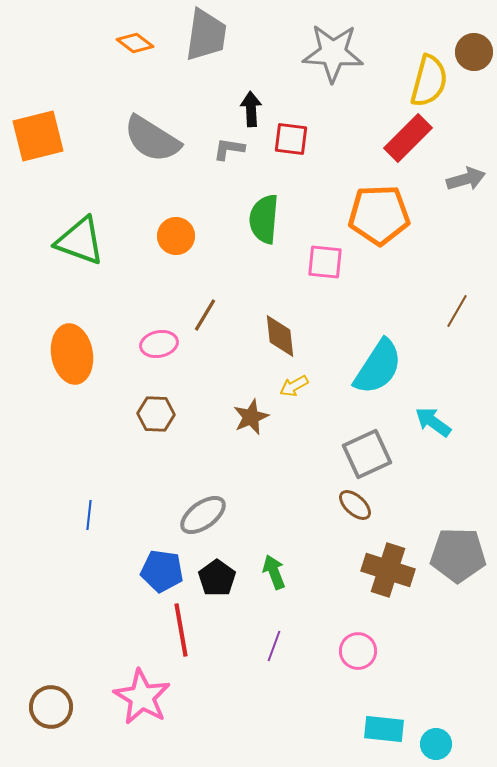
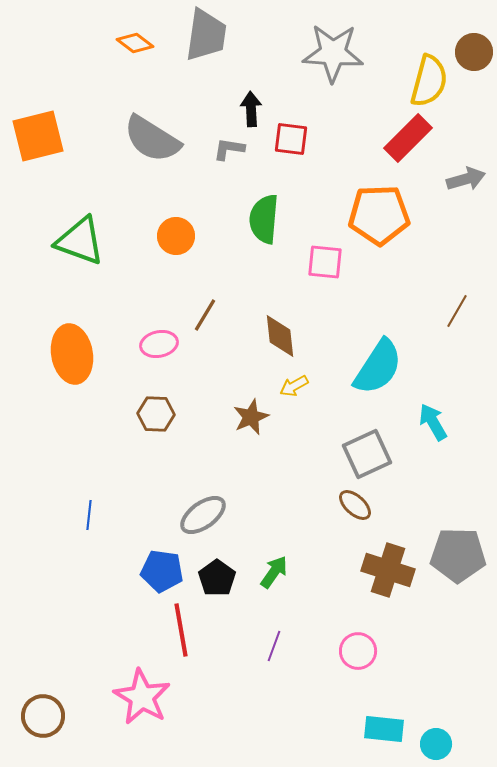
cyan arrow at (433, 422): rotated 24 degrees clockwise
green arrow at (274, 572): rotated 56 degrees clockwise
brown circle at (51, 707): moved 8 px left, 9 px down
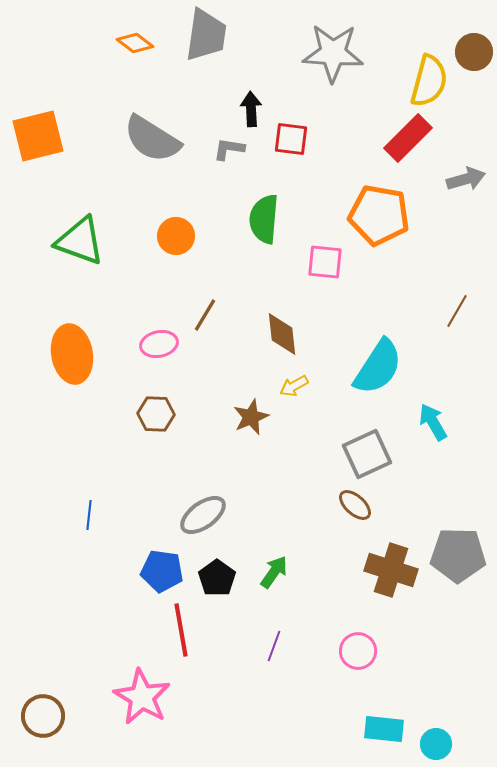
orange pentagon at (379, 215): rotated 12 degrees clockwise
brown diamond at (280, 336): moved 2 px right, 2 px up
brown cross at (388, 570): moved 3 px right
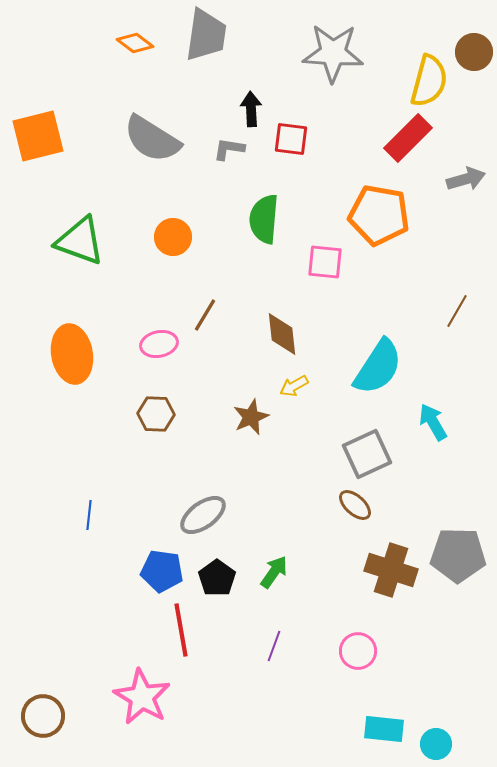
orange circle at (176, 236): moved 3 px left, 1 px down
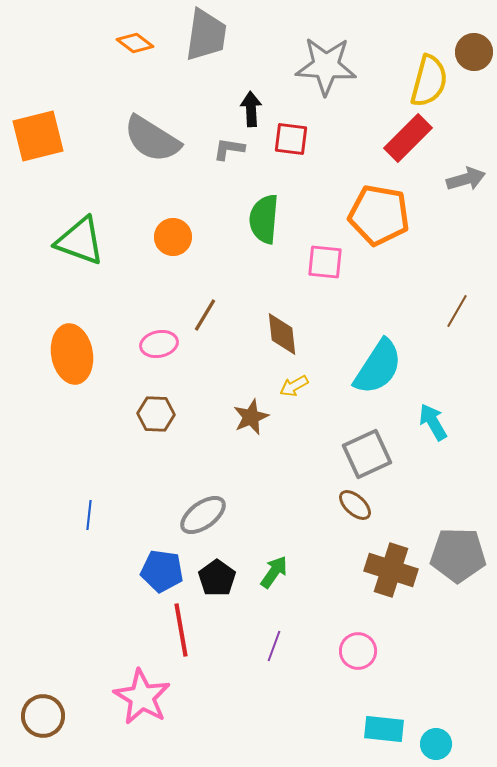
gray star at (333, 53): moved 7 px left, 13 px down
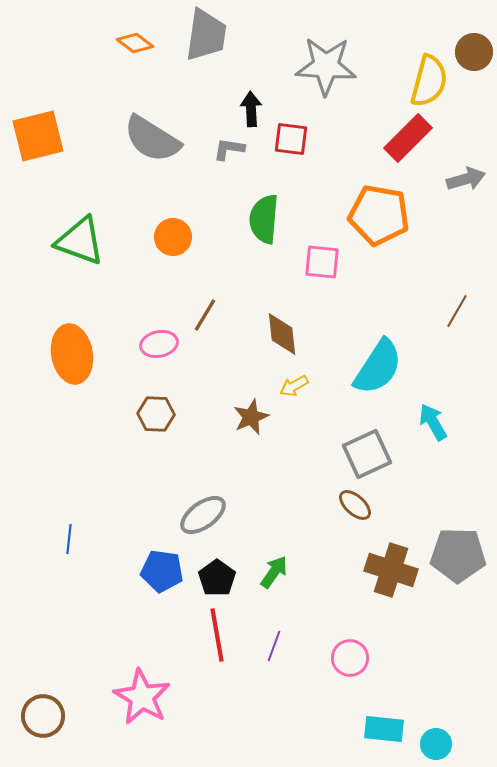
pink square at (325, 262): moved 3 px left
blue line at (89, 515): moved 20 px left, 24 px down
red line at (181, 630): moved 36 px right, 5 px down
pink circle at (358, 651): moved 8 px left, 7 px down
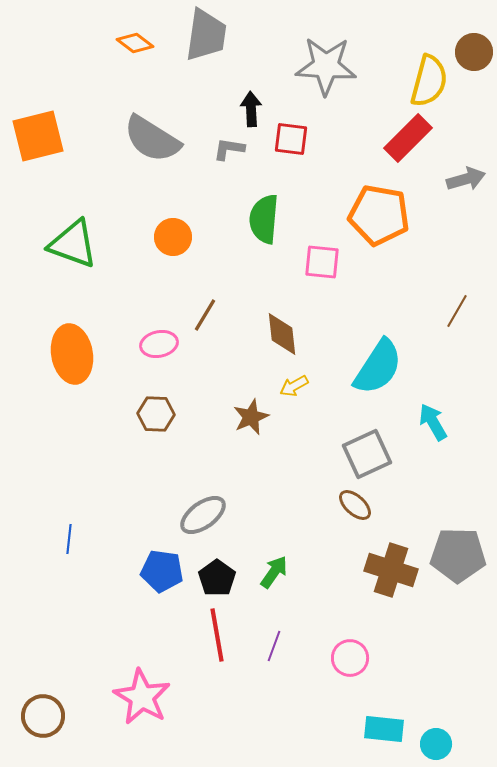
green triangle at (80, 241): moved 7 px left, 3 px down
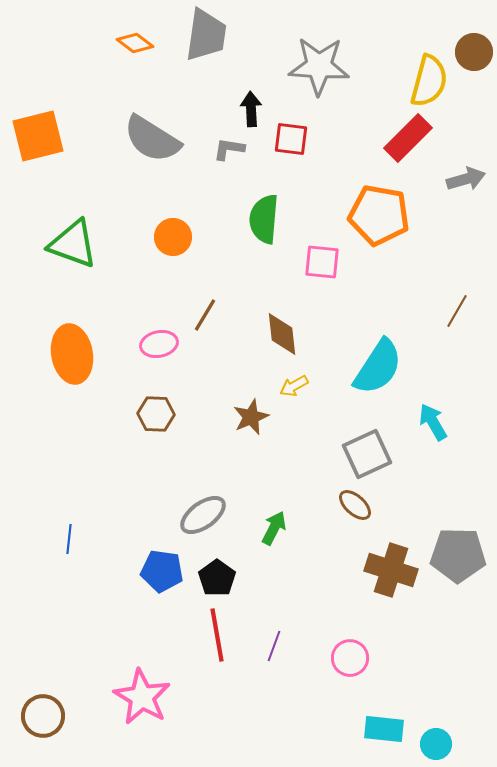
gray star at (326, 66): moved 7 px left
green arrow at (274, 572): moved 44 px up; rotated 8 degrees counterclockwise
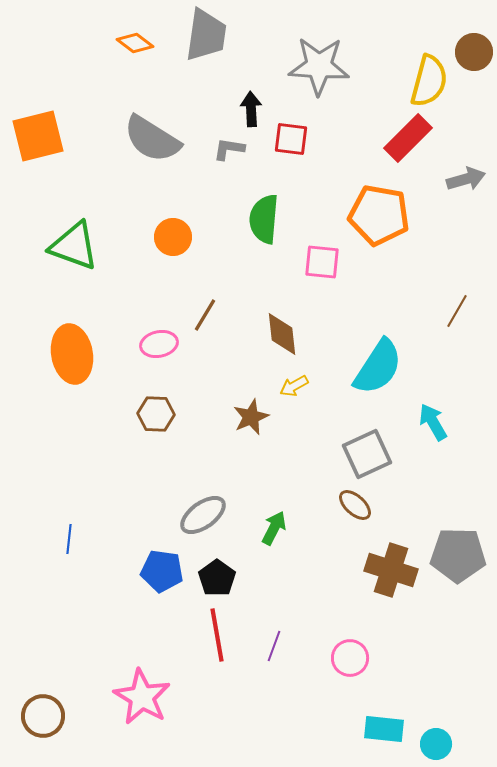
green triangle at (73, 244): moved 1 px right, 2 px down
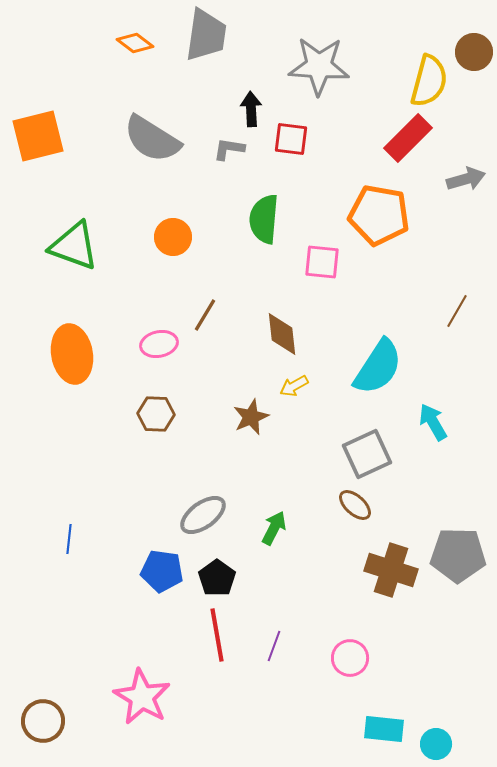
brown circle at (43, 716): moved 5 px down
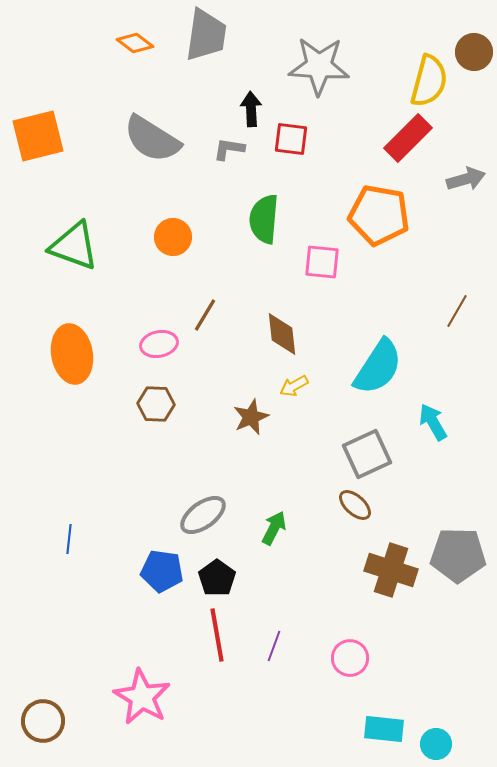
brown hexagon at (156, 414): moved 10 px up
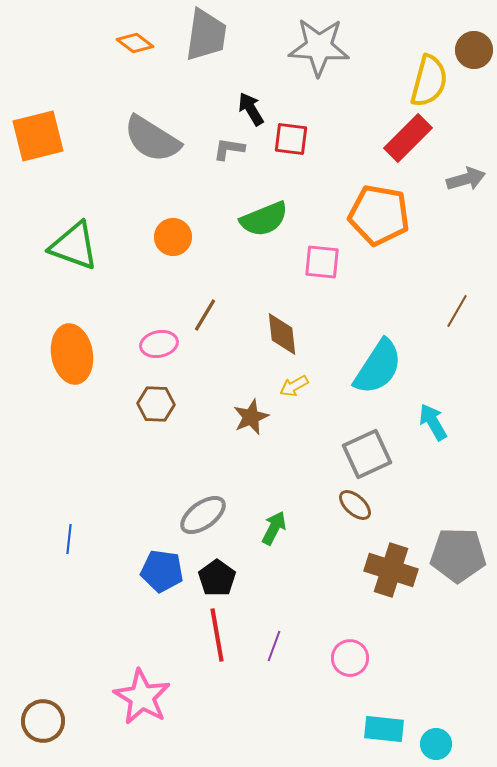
brown circle at (474, 52): moved 2 px up
gray star at (319, 66): moved 19 px up
black arrow at (251, 109): rotated 28 degrees counterclockwise
green semicircle at (264, 219): rotated 117 degrees counterclockwise
